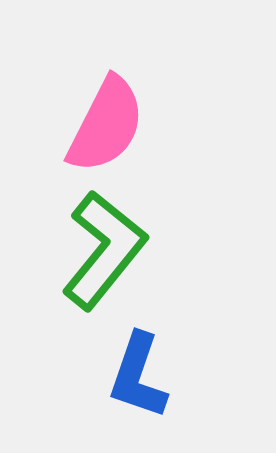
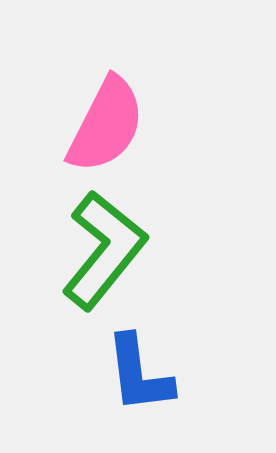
blue L-shape: moved 1 px right, 2 px up; rotated 26 degrees counterclockwise
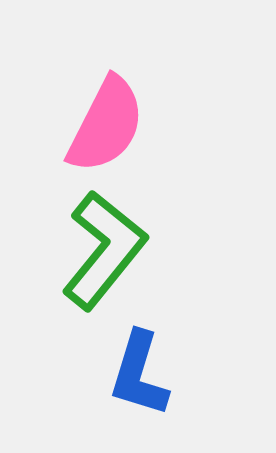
blue L-shape: rotated 24 degrees clockwise
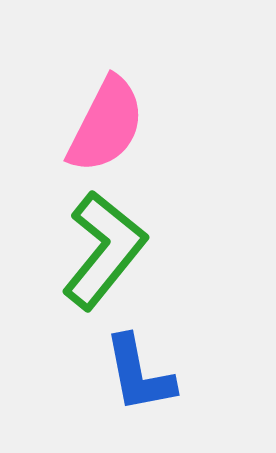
blue L-shape: rotated 28 degrees counterclockwise
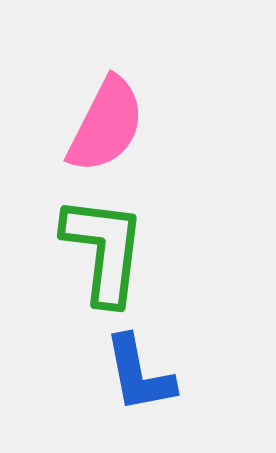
green L-shape: rotated 32 degrees counterclockwise
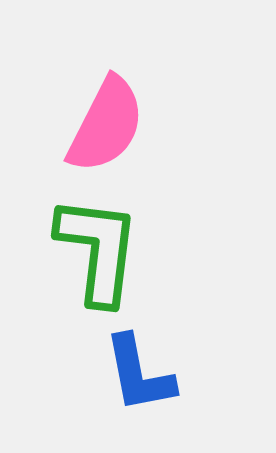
green L-shape: moved 6 px left
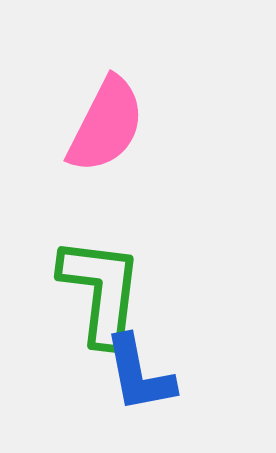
green L-shape: moved 3 px right, 41 px down
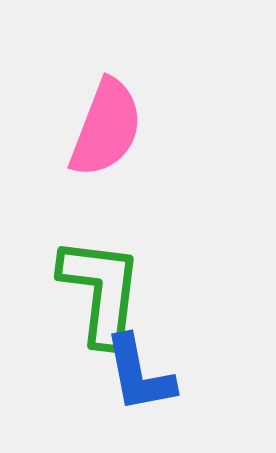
pink semicircle: moved 3 px down; rotated 6 degrees counterclockwise
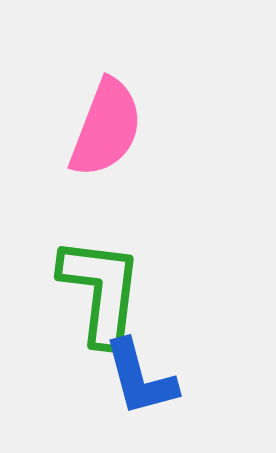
blue L-shape: moved 1 px right, 4 px down; rotated 4 degrees counterclockwise
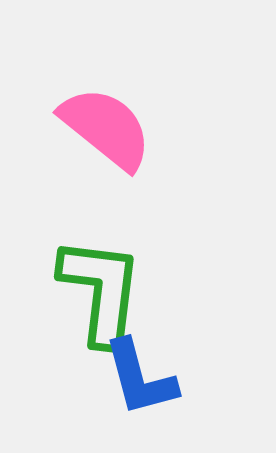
pink semicircle: rotated 72 degrees counterclockwise
